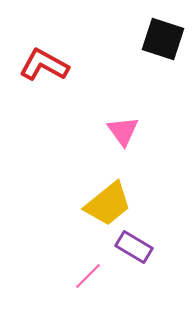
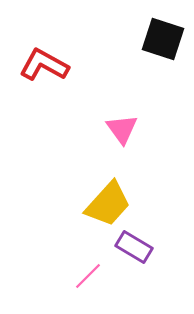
pink triangle: moved 1 px left, 2 px up
yellow trapezoid: rotated 9 degrees counterclockwise
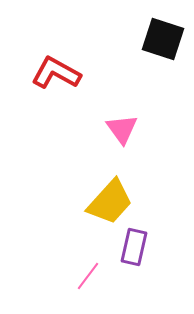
red L-shape: moved 12 px right, 8 px down
yellow trapezoid: moved 2 px right, 2 px up
purple rectangle: rotated 72 degrees clockwise
pink line: rotated 8 degrees counterclockwise
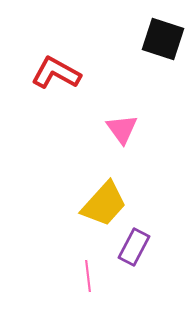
yellow trapezoid: moved 6 px left, 2 px down
purple rectangle: rotated 15 degrees clockwise
pink line: rotated 44 degrees counterclockwise
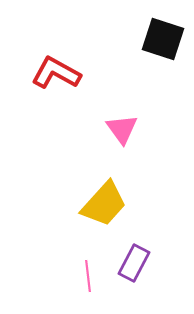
purple rectangle: moved 16 px down
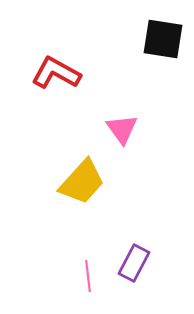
black square: rotated 9 degrees counterclockwise
yellow trapezoid: moved 22 px left, 22 px up
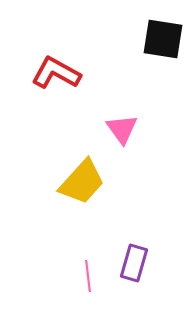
purple rectangle: rotated 12 degrees counterclockwise
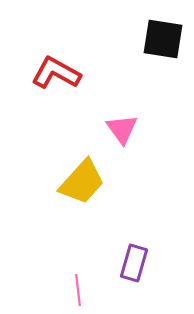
pink line: moved 10 px left, 14 px down
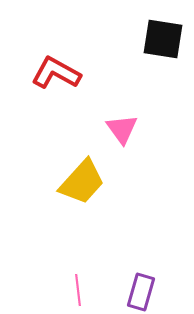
purple rectangle: moved 7 px right, 29 px down
